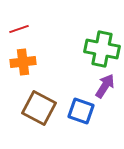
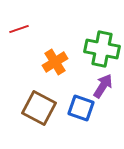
orange cross: moved 32 px right; rotated 25 degrees counterclockwise
purple arrow: moved 2 px left
blue square: moved 3 px up
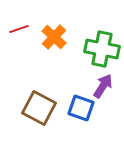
orange cross: moved 1 px left, 25 px up; rotated 15 degrees counterclockwise
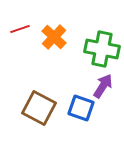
red line: moved 1 px right
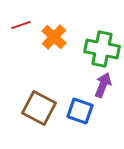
red line: moved 1 px right, 4 px up
purple arrow: moved 1 px up; rotated 10 degrees counterclockwise
blue square: moved 1 px left, 3 px down
